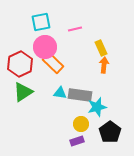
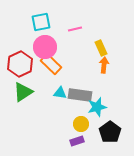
orange rectangle: moved 2 px left, 1 px down
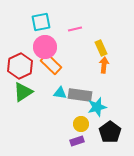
red hexagon: moved 2 px down
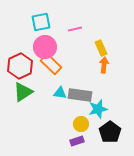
cyan star: moved 1 px right, 2 px down
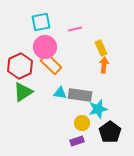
yellow circle: moved 1 px right, 1 px up
